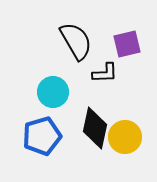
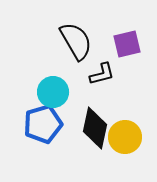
black L-shape: moved 3 px left, 1 px down; rotated 12 degrees counterclockwise
blue pentagon: moved 1 px right, 12 px up
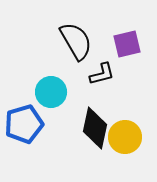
cyan circle: moved 2 px left
blue pentagon: moved 19 px left
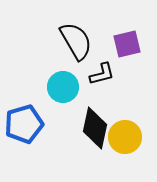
cyan circle: moved 12 px right, 5 px up
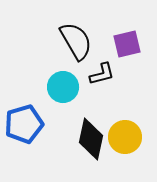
black diamond: moved 4 px left, 11 px down
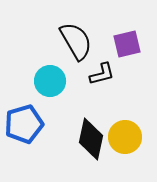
cyan circle: moved 13 px left, 6 px up
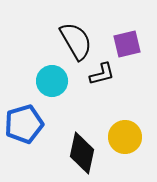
cyan circle: moved 2 px right
black diamond: moved 9 px left, 14 px down
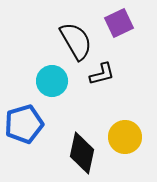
purple square: moved 8 px left, 21 px up; rotated 12 degrees counterclockwise
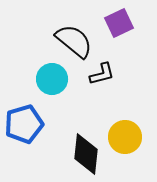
black semicircle: moved 2 px left; rotated 21 degrees counterclockwise
cyan circle: moved 2 px up
black diamond: moved 4 px right, 1 px down; rotated 6 degrees counterclockwise
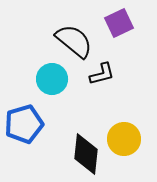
yellow circle: moved 1 px left, 2 px down
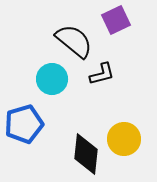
purple square: moved 3 px left, 3 px up
